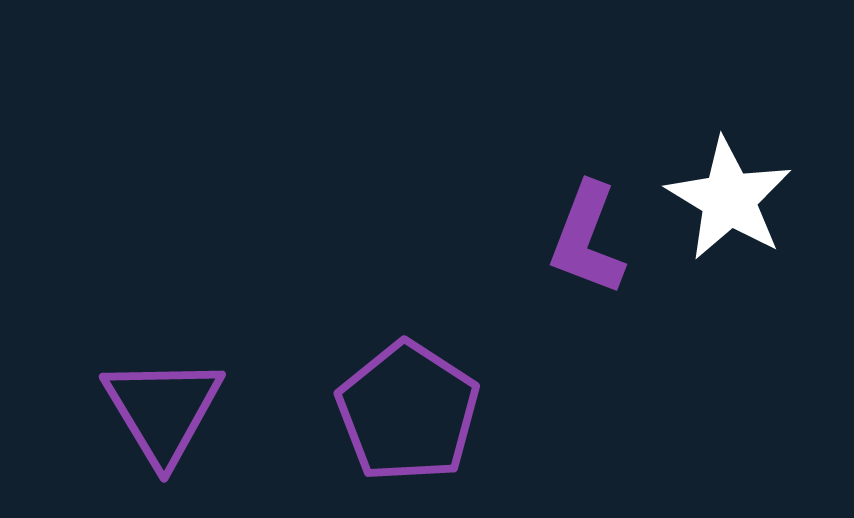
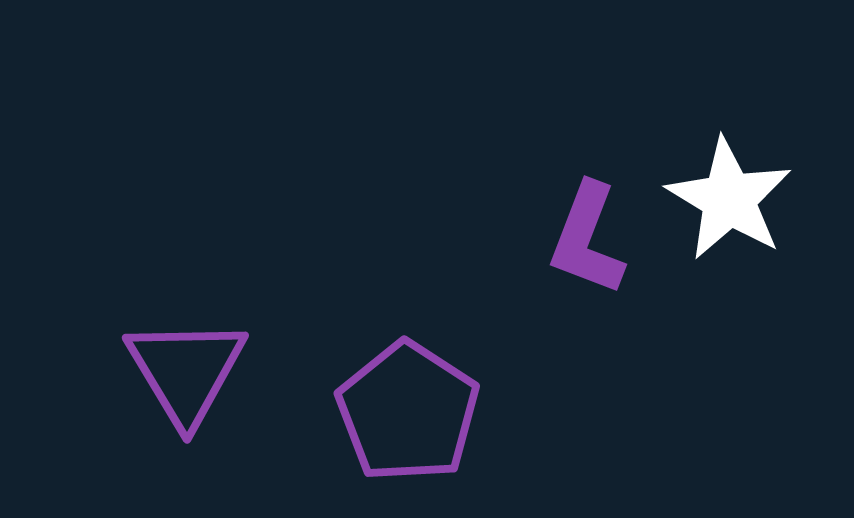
purple triangle: moved 23 px right, 39 px up
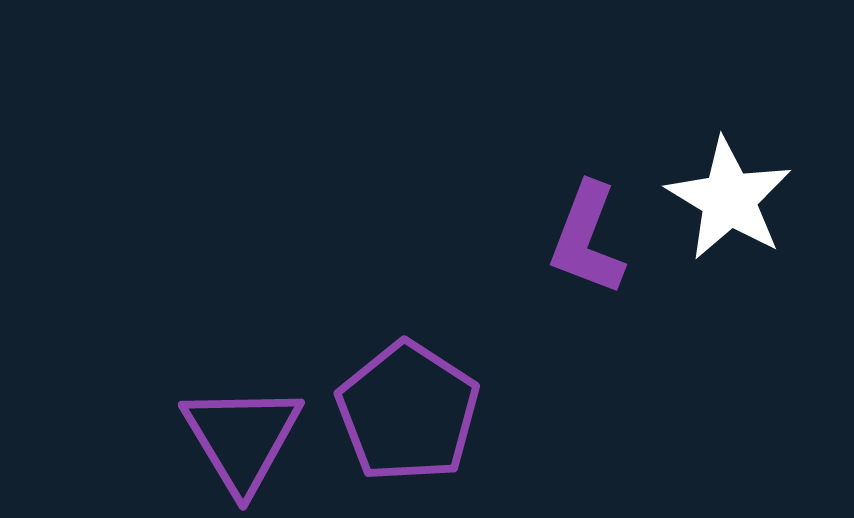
purple triangle: moved 56 px right, 67 px down
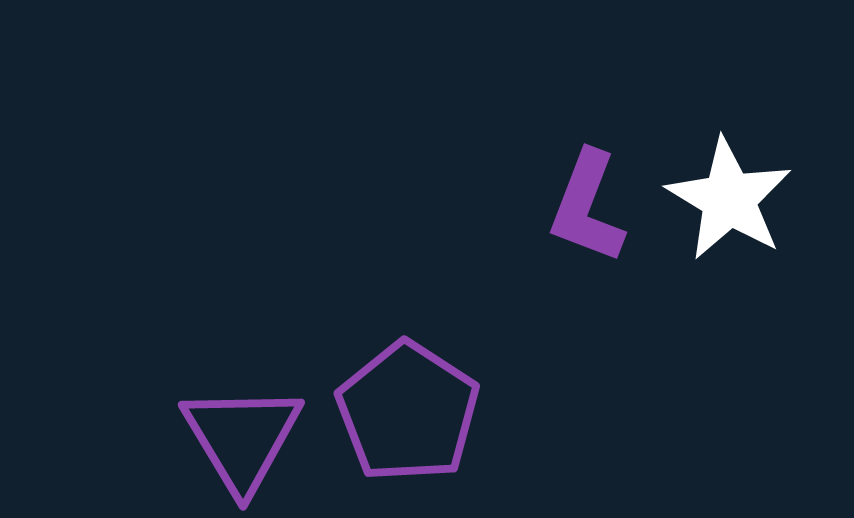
purple L-shape: moved 32 px up
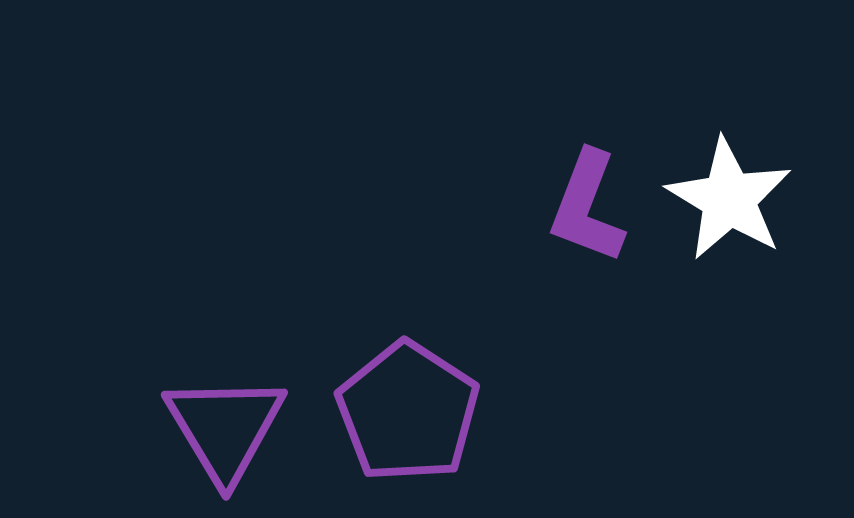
purple triangle: moved 17 px left, 10 px up
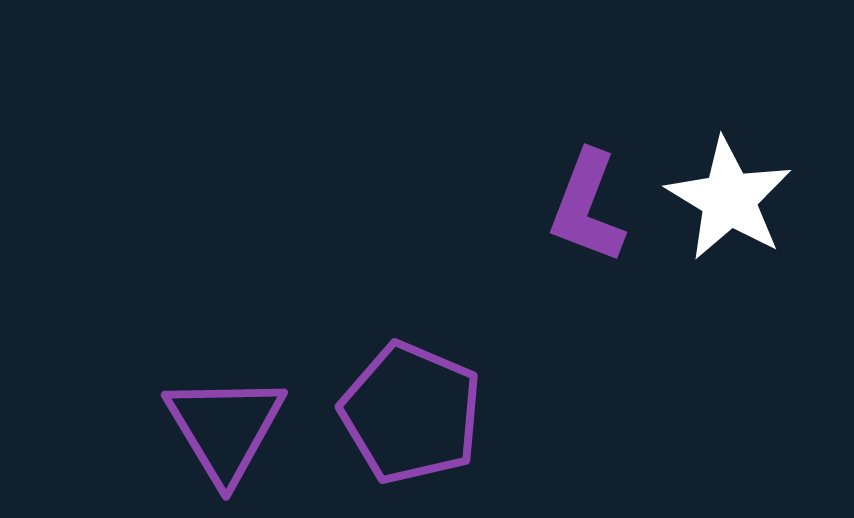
purple pentagon: moved 3 px right, 1 px down; rotated 10 degrees counterclockwise
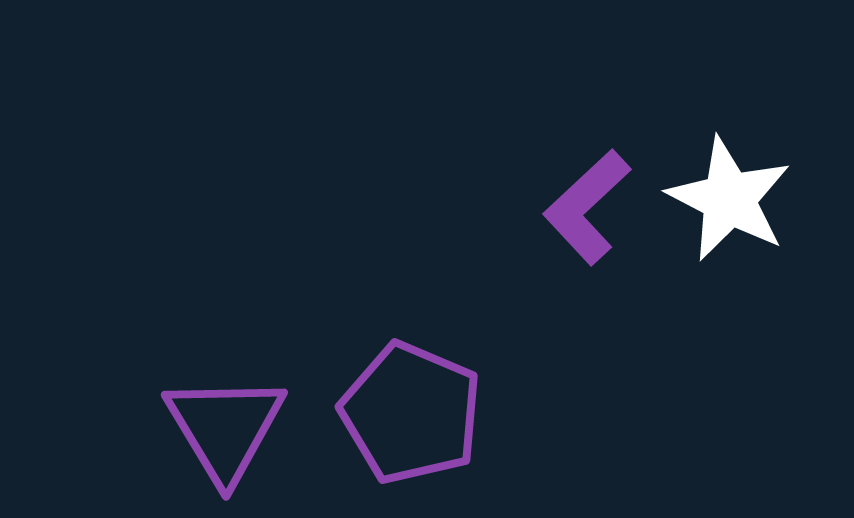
white star: rotated 4 degrees counterclockwise
purple L-shape: rotated 26 degrees clockwise
